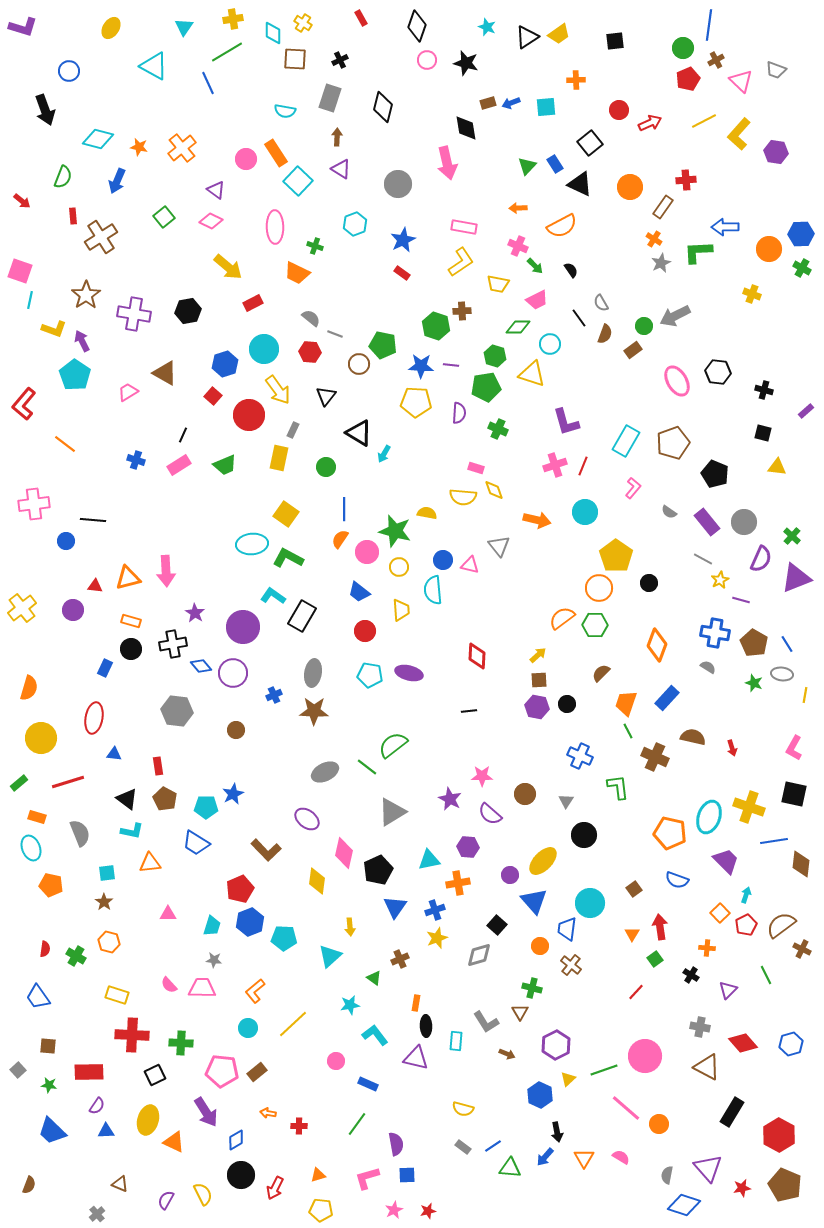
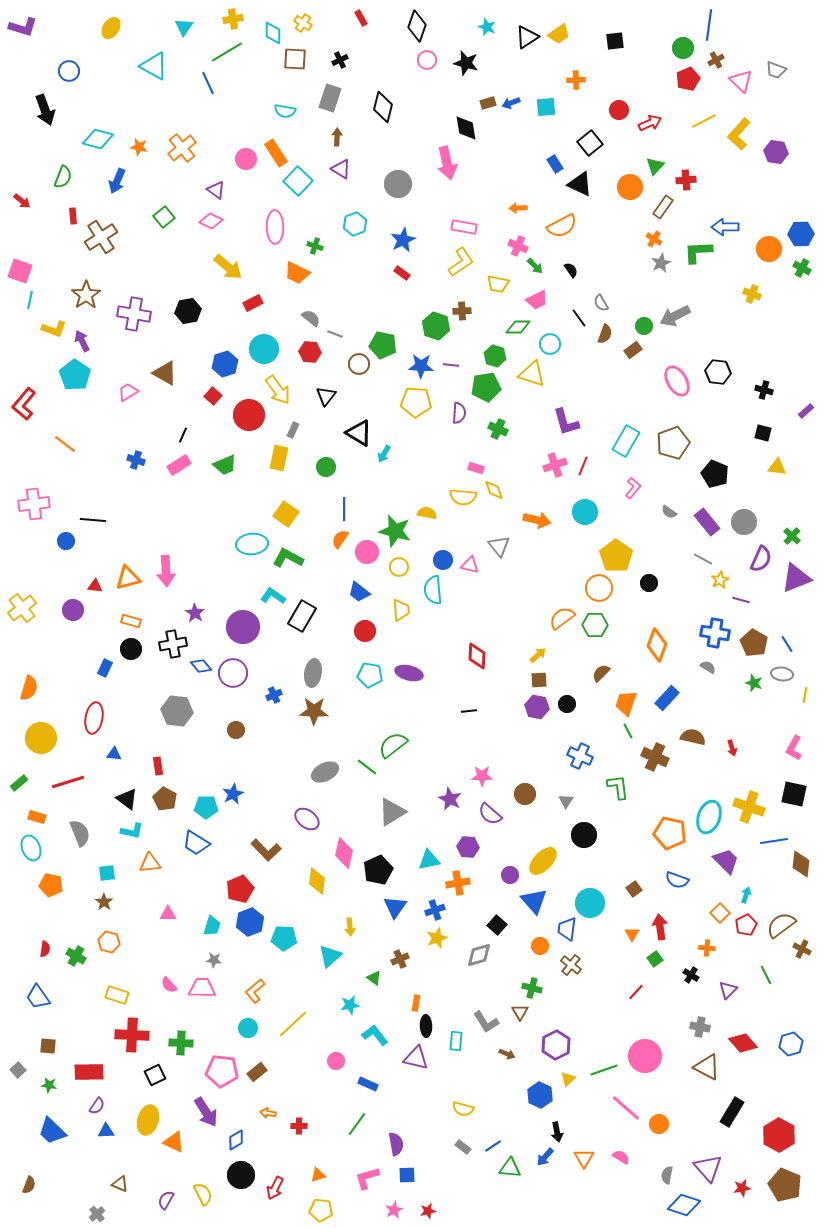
green triangle at (527, 166): moved 128 px right
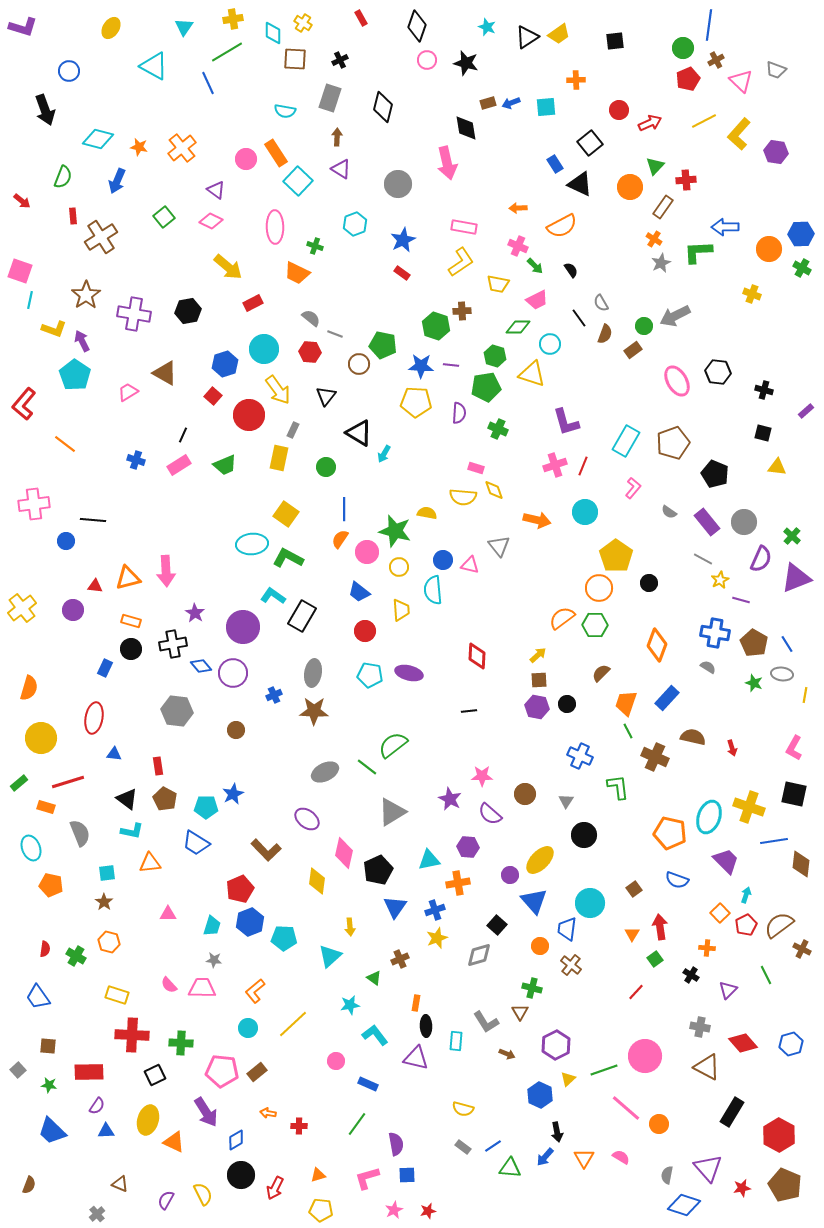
orange rectangle at (37, 817): moved 9 px right, 10 px up
yellow ellipse at (543, 861): moved 3 px left, 1 px up
brown semicircle at (781, 925): moved 2 px left
